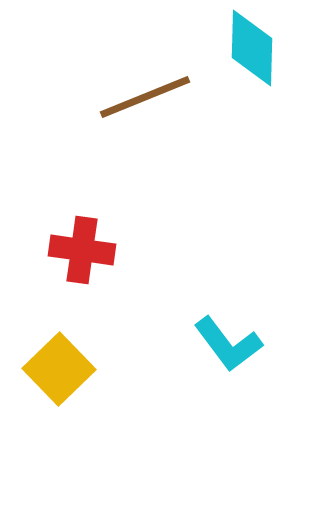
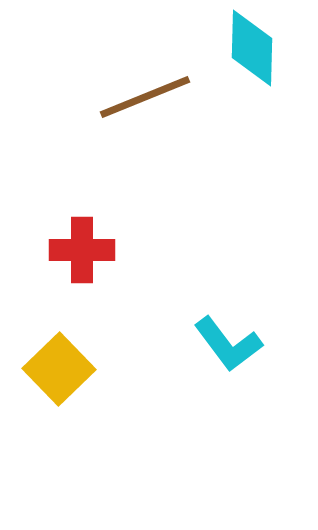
red cross: rotated 8 degrees counterclockwise
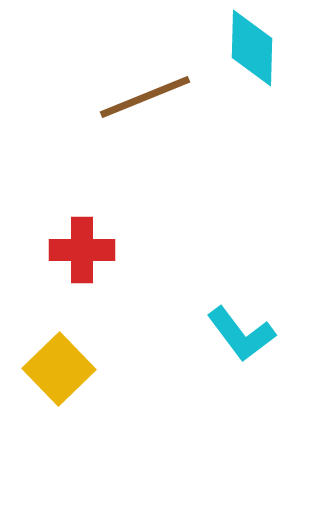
cyan L-shape: moved 13 px right, 10 px up
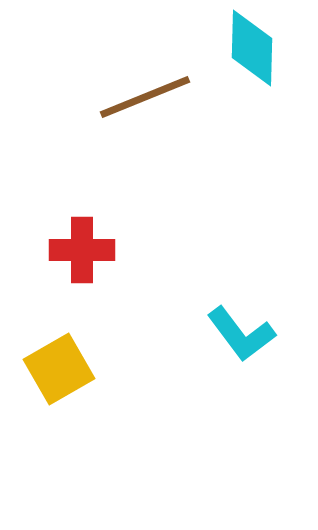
yellow square: rotated 14 degrees clockwise
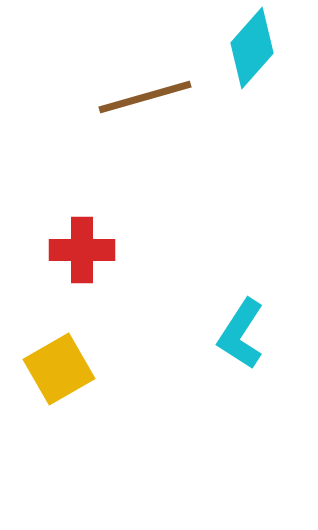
cyan diamond: rotated 40 degrees clockwise
brown line: rotated 6 degrees clockwise
cyan L-shape: rotated 70 degrees clockwise
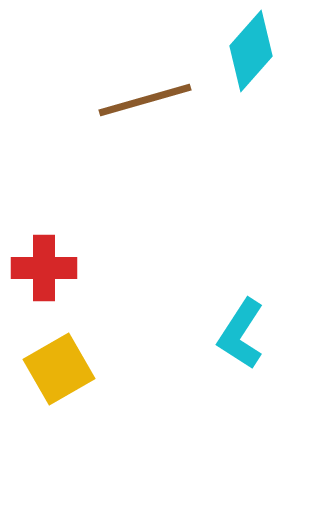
cyan diamond: moved 1 px left, 3 px down
brown line: moved 3 px down
red cross: moved 38 px left, 18 px down
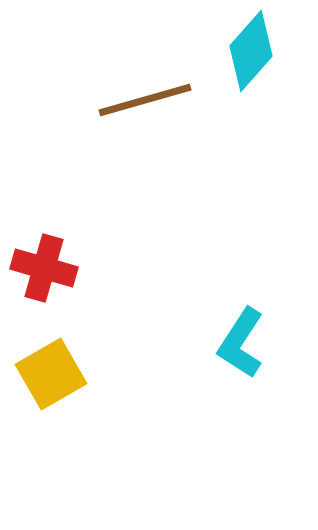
red cross: rotated 16 degrees clockwise
cyan L-shape: moved 9 px down
yellow square: moved 8 px left, 5 px down
